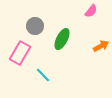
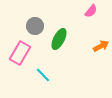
green ellipse: moved 3 px left
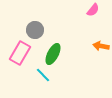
pink semicircle: moved 2 px right, 1 px up
gray circle: moved 4 px down
green ellipse: moved 6 px left, 15 px down
orange arrow: rotated 140 degrees counterclockwise
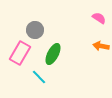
pink semicircle: moved 6 px right, 8 px down; rotated 96 degrees counterclockwise
cyan line: moved 4 px left, 2 px down
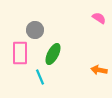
orange arrow: moved 2 px left, 24 px down
pink rectangle: rotated 30 degrees counterclockwise
cyan line: moved 1 px right; rotated 21 degrees clockwise
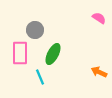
orange arrow: moved 2 px down; rotated 14 degrees clockwise
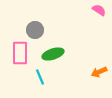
pink semicircle: moved 8 px up
green ellipse: rotated 45 degrees clockwise
orange arrow: rotated 49 degrees counterclockwise
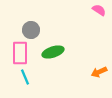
gray circle: moved 4 px left
green ellipse: moved 2 px up
cyan line: moved 15 px left
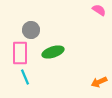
orange arrow: moved 10 px down
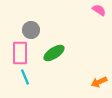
green ellipse: moved 1 px right, 1 px down; rotated 15 degrees counterclockwise
